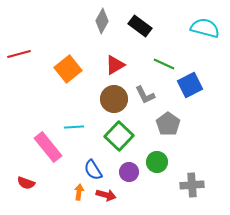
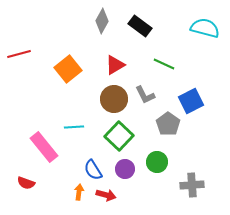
blue square: moved 1 px right, 16 px down
pink rectangle: moved 4 px left
purple circle: moved 4 px left, 3 px up
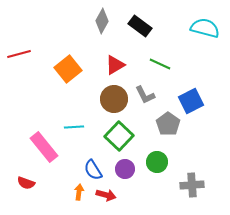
green line: moved 4 px left
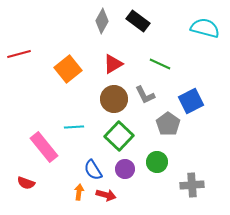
black rectangle: moved 2 px left, 5 px up
red triangle: moved 2 px left, 1 px up
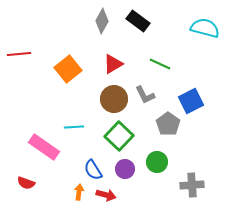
red line: rotated 10 degrees clockwise
pink rectangle: rotated 16 degrees counterclockwise
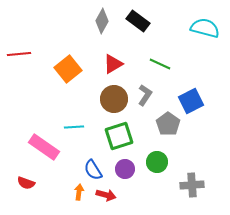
gray L-shape: rotated 120 degrees counterclockwise
green square: rotated 28 degrees clockwise
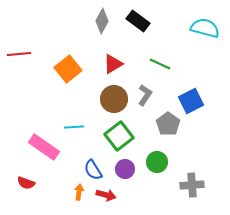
green square: rotated 20 degrees counterclockwise
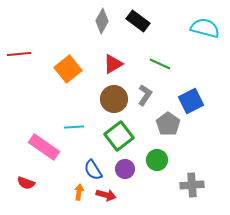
green circle: moved 2 px up
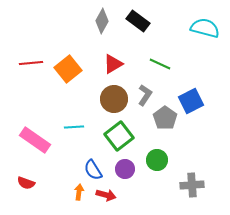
red line: moved 12 px right, 9 px down
gray pentagon: moved 3 px left, 6 px up
pink rectangle: moved 9 px left, 7 px up
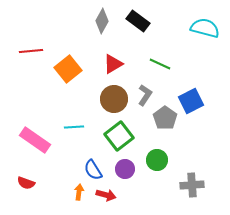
red line: moved 12 px up
